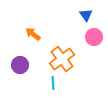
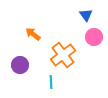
orange cross: moved 1 px right, 4 px up
cyan line: moved 2 px left, 1 px up
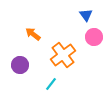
cyan line: moved 2 px down; rotated 40 degrees clockwise
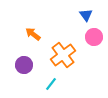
purple circle: moved 4 px right
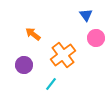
pink circle: moved 2 px right, 1 px down
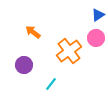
blue triangle: moved 12 px right; rotated 32 degrees clockwise
orange arrow: moved 2 px up
orange cross: moved 6 px right, 4 px up
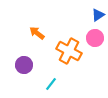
orange arrow: moved 4 px right, 1 px down
pink circle: moved 1 px left
orange cross: rotated 25 degrees counterclockwise
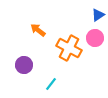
orange arrow: moved 1 px right, 3 px up
orange cross: moved 3 px up
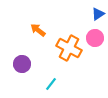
blue triangle: moved 1 px up
purple circle: moved 2 px left, 1 px up
